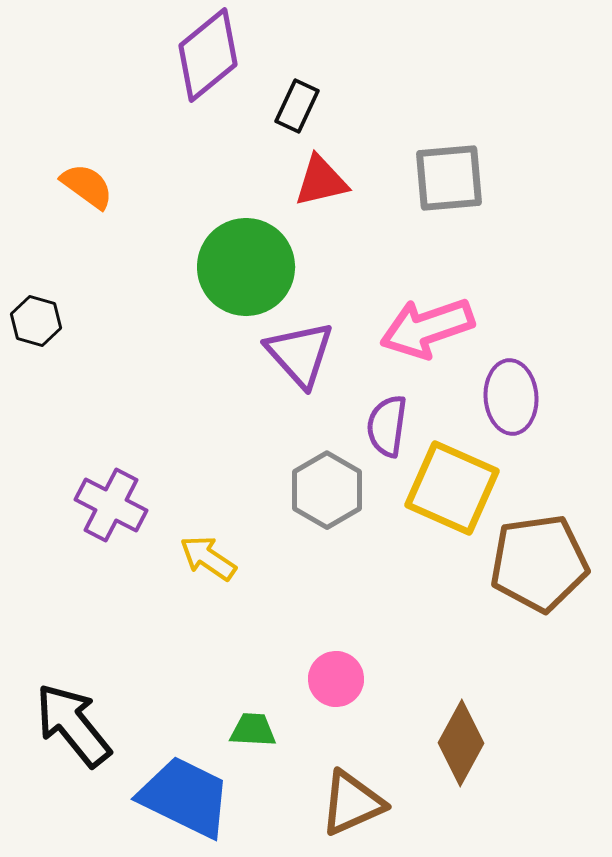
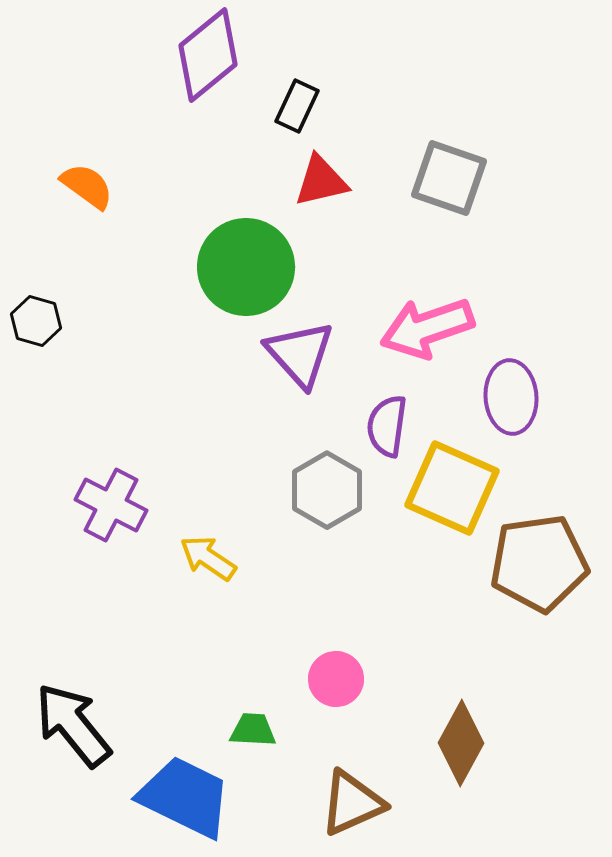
gray square: rotated 24 degrees clockwise
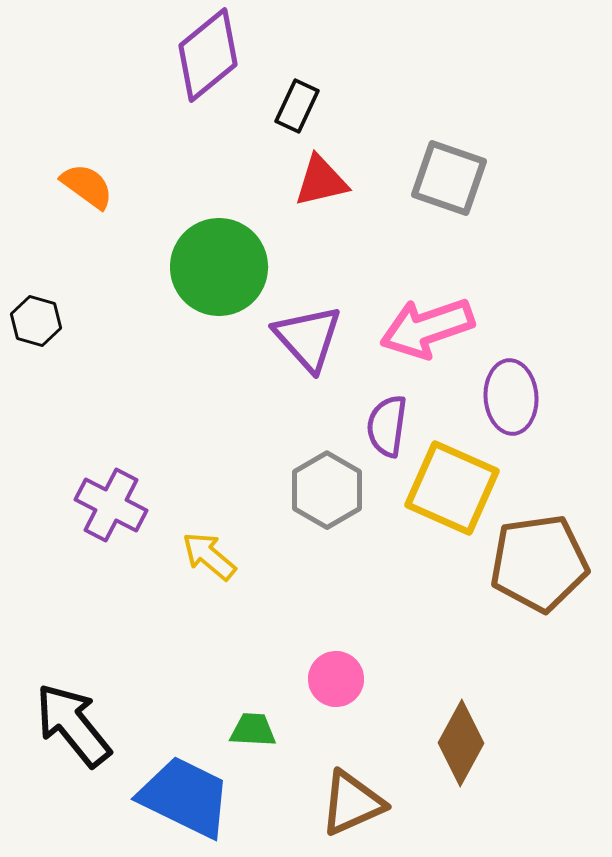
green circle: moved 27 px left
purple triangle: moved 8 px right, 16 px up
yellow arrow: moved 1 px right, 2 px up; rotated 6 degrees clockwise
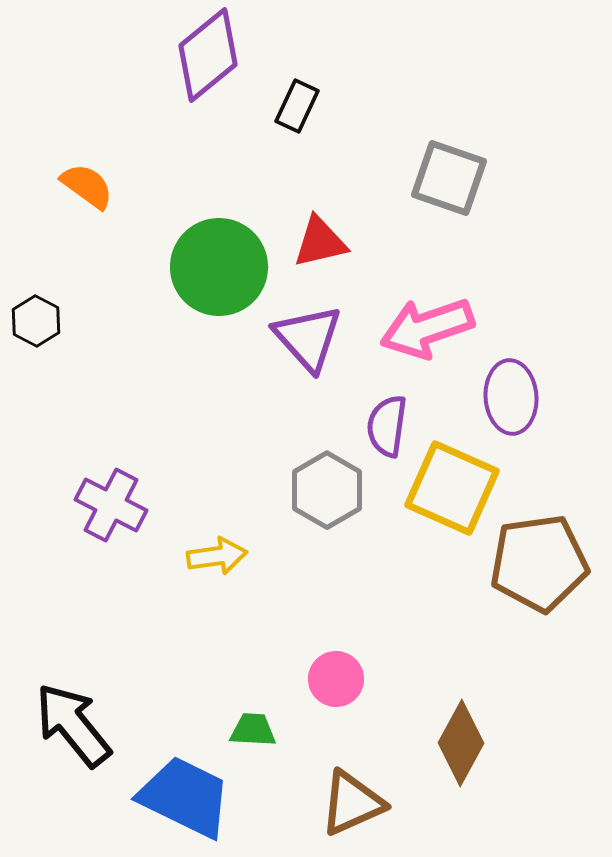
red triangle: moved 1 px left, 61 px down
black hexagon: rotated 12 degrees clockwise
yellow arrow: moved 8 px right; rotated 132 degrees clockwise
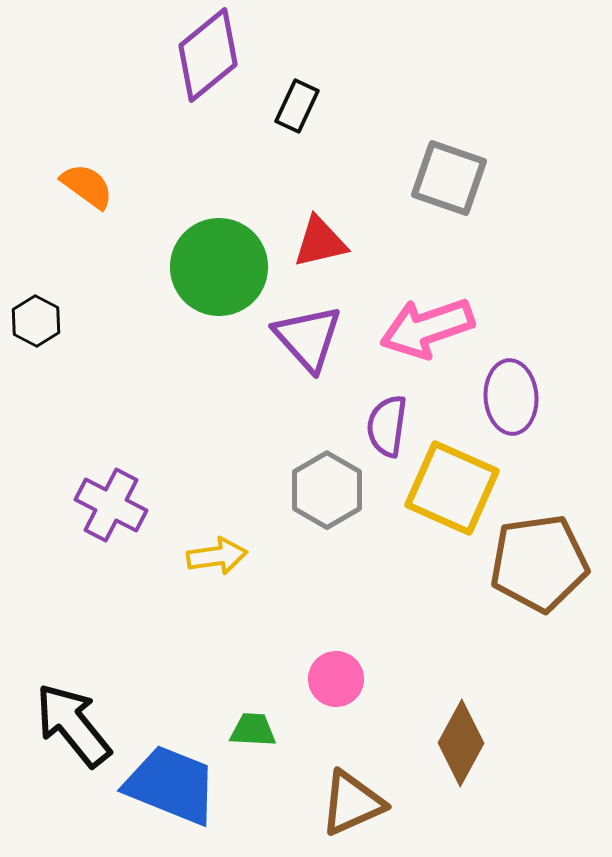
blue trapezoid: moved 14 px left, 12 px up; rotated 4 degrees counterclockwise
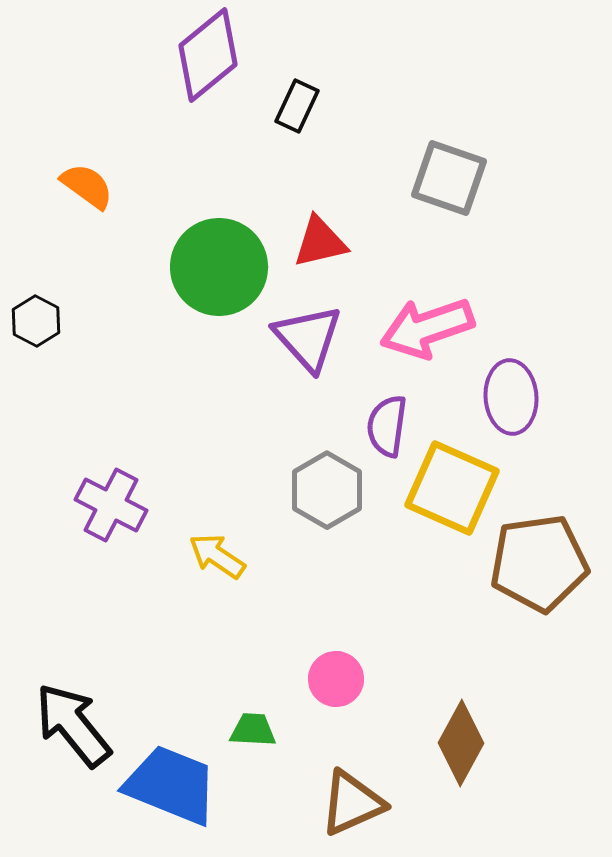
yellow arrow: rotated 138 degrees counterclockwise
